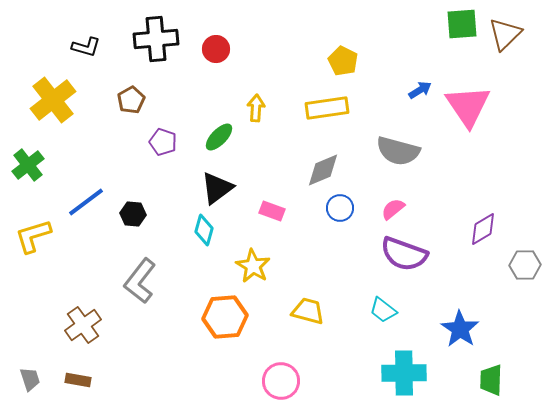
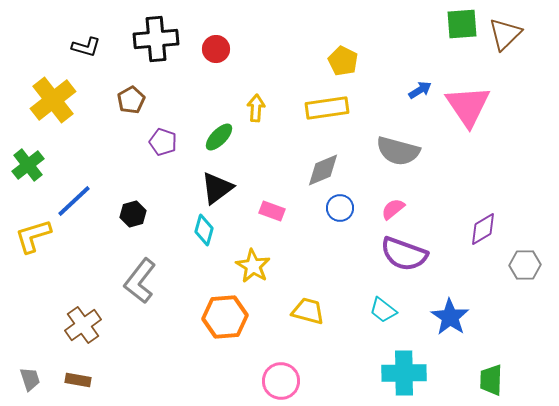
blue line: moved 12 px left, 1 px up; rotated 6 degrees counterclockwise
black hexagon: rotated 20 degrees counterclockwise
blue star: moved 10 px left, 12 px up
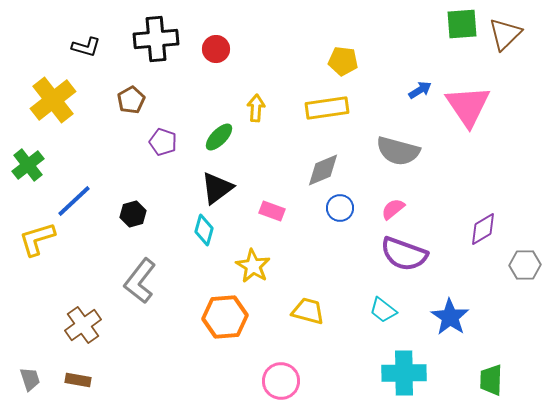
yellow pentagon: rotated 20 degrees counterclockwise
yellow L-shape: moved 4 px right, 3 px down
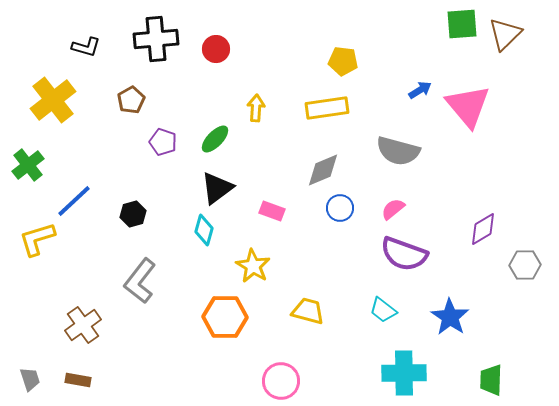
pink triangle: rotated 6 degrees counterclockwise
green ellipse: moved 4 px left, 2 px down
orange hexagon: rotated 6 degrees clockwise
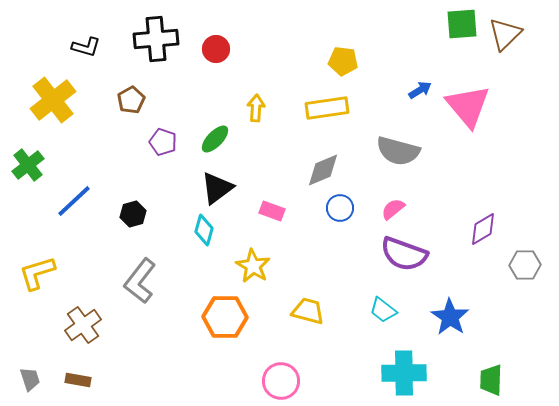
yellow L-shape: moved 34 px down
